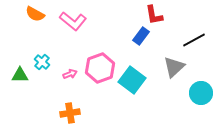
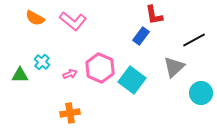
orange semicircle: moved 4 px down
pink hexagon: rotated 16 degrees counterclockwise
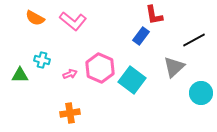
cyan cross: moved 2 px up; rotated 28 degrees counterclockwise
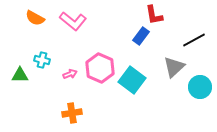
cyan circle: moved 1 px left, 6 px up
orange cross: moved 2 px right
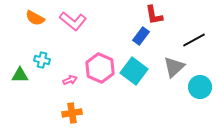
pink arrow: moved 6 px down
cyan square: moved 2 px right, 9 px up
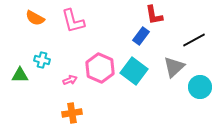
pink L-shape: rotated 36 degrees clockwise
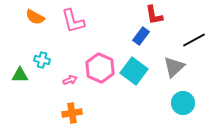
orange semicircle: moved 1 px up
cyan circle: moved 17 px left, 16 px down
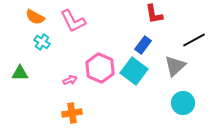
red L-shape: moved 1 px up
pink L-shape: rotated 12 degrees counterclockwise
blue rectangle: moved 2 px right, 9 px down
cyan cross: moved 18 px up; rotated 21 degrees clockwise
gray triangle: moved 1 px right, 1 px up
green triangle: moved 2 px up
